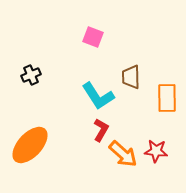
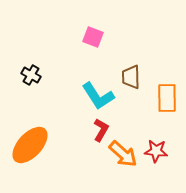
black cross: rotated 36 degrees counterclockwise
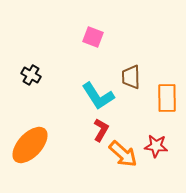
red star: moved 5 px up
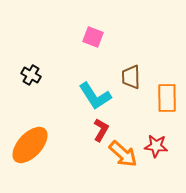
cyan L-shape: moved 3 px left
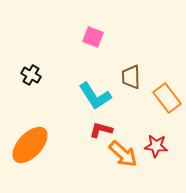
orange rectangle: rotated 36 degrees counterclockwise
red L-shape: rotated 105 degrees counterclockwise
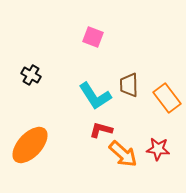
brown trapezoid: moved 2 px left, 8 px down
red star: moved 2 px right, 3 px down
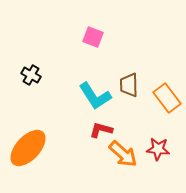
orange ellipse: moved 2 px left, 3 px down
